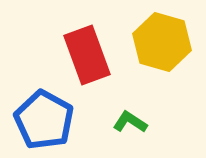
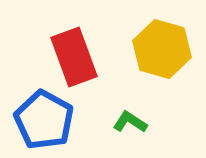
yellow hexagon: moved 7 px down
red rectangle: moved 13 px left, 2 px down
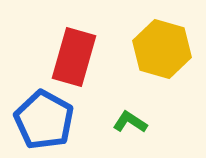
red rectangle: rotated 36 degrees clockwise
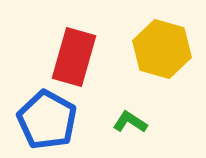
blue pentagon: moved 3 px right
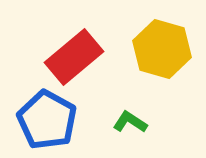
red rectangle: rotated 34 degrees clockwise
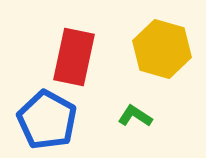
red rectangle: rotated 38 degrees counterclockwise
green L-shape: moved 5 px right, 6 px up
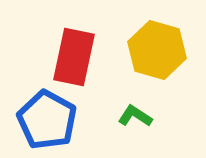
yellow hexagon: moved 5 px left, 1 px down
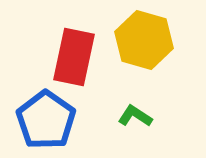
yellow hexagon: moved 13 px left, 10 px up
blue pentagon: moved 1 px left; rotated 6 degrees clockwise
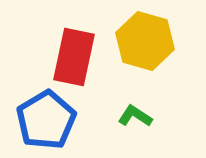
yellow hexagon: moved 1 px right, 1 px down
blue pentagon: rotated 6 degrees clockwise
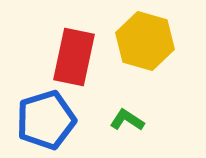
green L-shape: moved 8 px left, 4 px down
blue pentagon: rotated 14 degrees clockwise
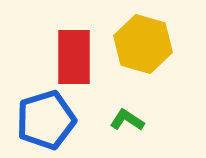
yellow hexagon: moved 2 px left, 3 px down
red rectangle: rotated 12 degrees counterclockwise
